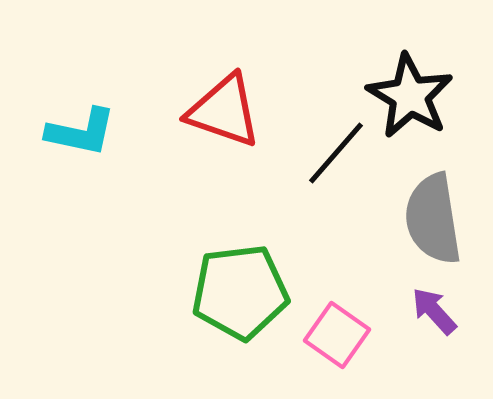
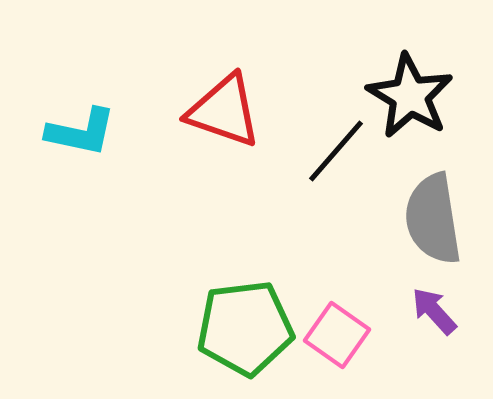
black line: moved 2 px up
green pentagon: moved 5 px right, 36 px down
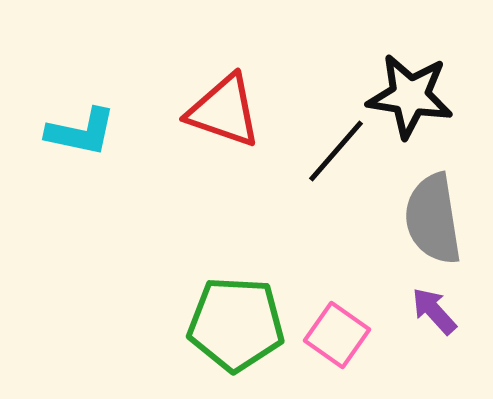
black star: rotated 22 degrees counterclockwise
green pentagon: moved 9 px left, 4 px up; rotated 10 degrees clockwise
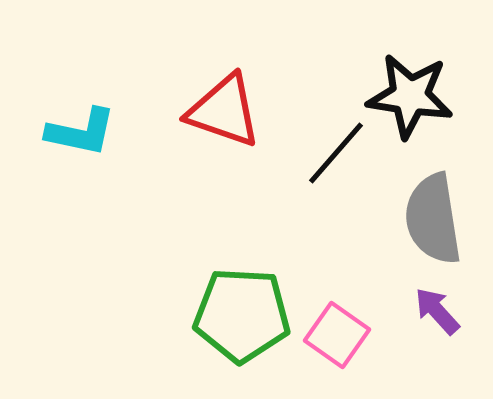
black line: moved 2 px down
purple arrow: moved 3 px right
green pentagon: moved 6 px right, 9 px up
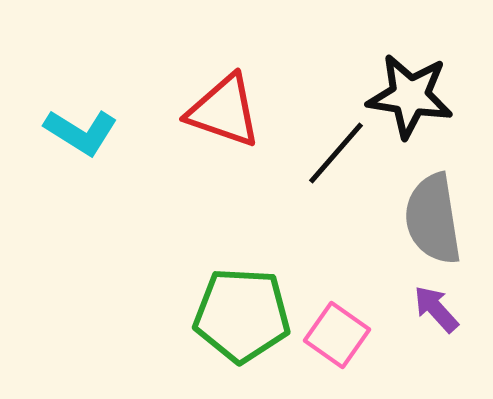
cyan L-shape: rotated 20 degrees clockwise
purple arrow: moved 1 px left, 2 px up
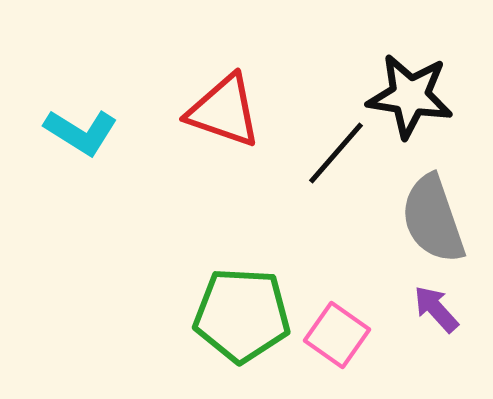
gray semicircle: rotated 10 degrees counterclockwise
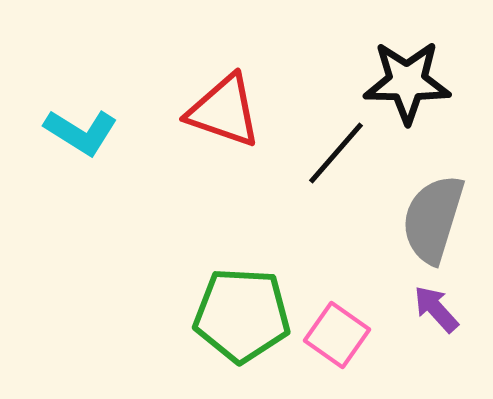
black star: moved 3 px left, 14 px up; rotated 8 degrees counterclockwise
gray semicircle: rotated 36 degrees clockwise
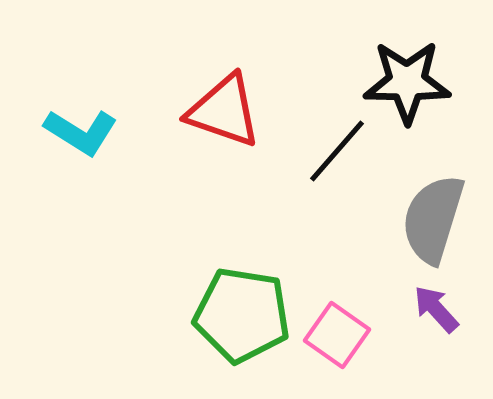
black line: moved 1 px right, 2 px up
green pentagon: rotated 6 degrees clockwise
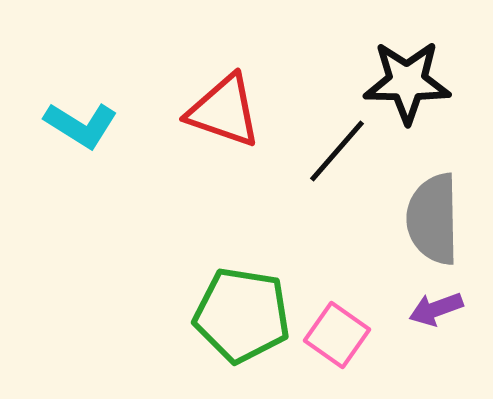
cyan L-shape: moved 7 px up
gray semicircle: rotated 18 degrees counterclockwise
purple arrow: rotated 68 degrees counterclockwise
